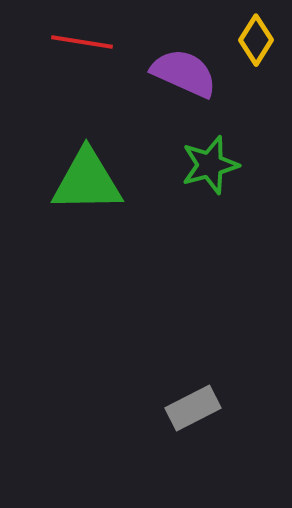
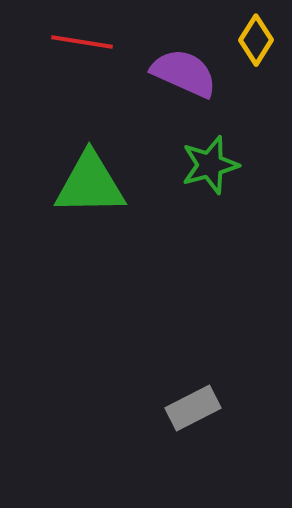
green triangle: moved 3 px right, 3 px down
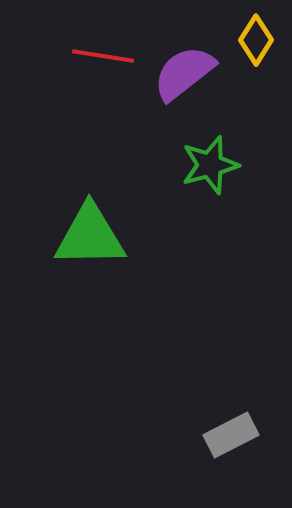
red line: moved 21 px right, 14 px down
purple semicircle: rotated 62 degrees counterclockwise
green triangle: moved 52 px down
gray rectangle: moved 38 px right, 27 px down
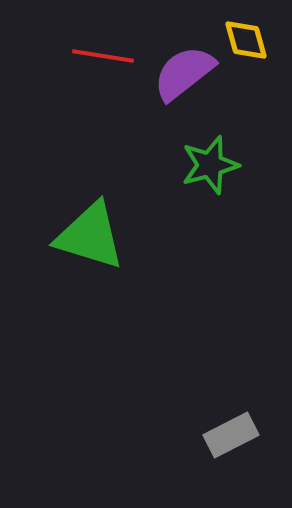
yellow diamond: moved 10 px left; rotated 48 degrees counterclockwise
green triangle: rotated 18 degrees clockwise
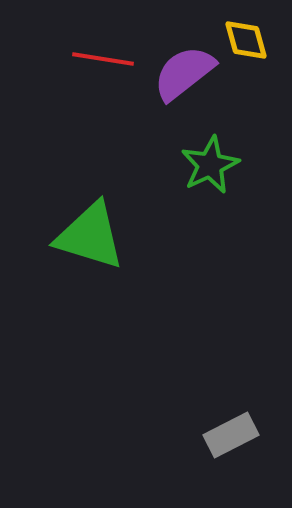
red line: moved 3 px down
green star: rotated 10 degrees counterclockwise
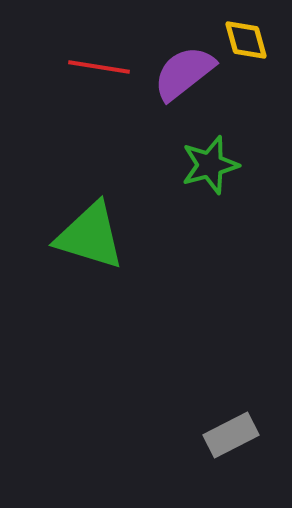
red line: moved 4 px left, 8 px down
green star: rotated 10 degrees clockwise
